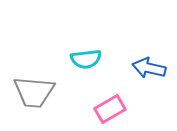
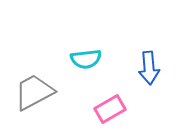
blue arrow: rotated 108 degrees counterclockwise
gray trapezoid: rotated 147 degrees clockwise
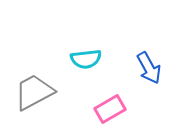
blue arrow: rotated 24 degrees counterclockwise
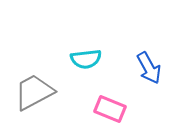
pink rectangle: rotated 52 degrees clockwise
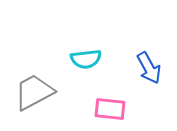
pink rectangle: rotated 16 degrees counterclockwise
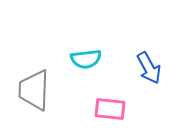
gray trapezoid: moved 2 px up; rotated 60 degrees counterclockwise
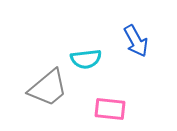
blue arrow: moved 13 px left, 27 px up
gray trapezoid: moved 14 px right, 2 px up; rotated 132 degrees counterclockwise
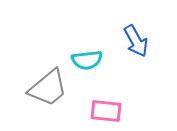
cyan semicircle: moved 1 px right, 1 px down
pink rectangle: moved 4 px left, 2 px down
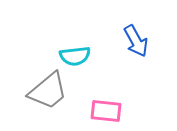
cyan semicircle: moved 12 px left, 4 px up
gray trapezoid: moved 3 px down
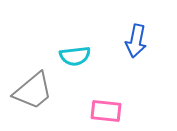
blue arrow: rotated 40 degrees clockwise
gray trapezoid: moved 15 px left
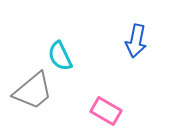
cyan semicircle: moved 15 px left; rotated 72 degrees clockwise
pink rectangle: rotated 24 degrees clockwise
